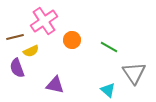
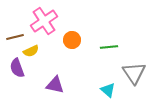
green line: rotated 36 degrees counterclockwise
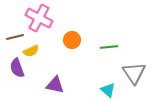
pink cross: moved 5 px left, 3 px up; rotated 28 degrees counterclockwise
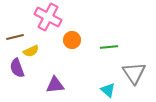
pink cross: moved 9 px right, 1 px up
purple triangle: rotated 18 degrees counterclockwise
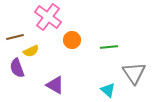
pink cross: rotated 8 degrees clockwise
purple triangle: rotated 36 degrees clockwise
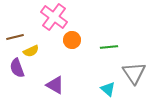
pink cross: moved 6 px right
cyan triangle: moved 1 px up
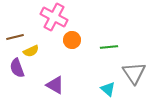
pink cross: rotated 8 degrees counterclockwise
